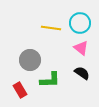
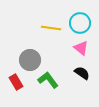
green L-shape: moved 2 px left; rotated 125 degrees counterclockwise
red rectangle: moved 4 px left, 8 px up
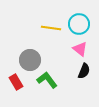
cyan circle: moved 1 px left, 1 px down
pink triangle: moved 1 px left, 1 px down
black semicircle: moved 2 px right, 2 px up; rotated 77 degrees clockwise
green L-shape: moved 1 px left
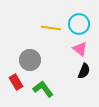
green L-shape: moved 4 px left, 9 px down
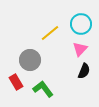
cyan circle: moved 2 px right
yellow line: moved 1 px left, 5 px down; rotated 48 degrees counterclockwise
pink triangle: rotated 35 degrees clockwise
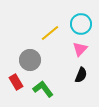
black semicircle: moved 3 px left, 4 px down
